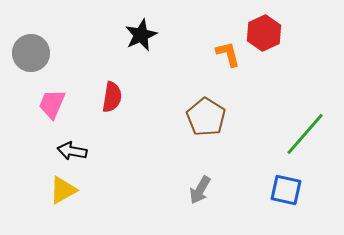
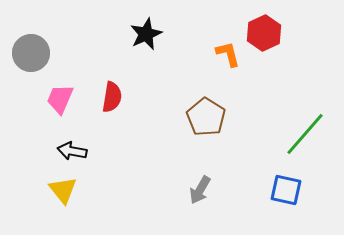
black star: moved 5 px right, 1 px up
pink trapezoid: moved 8 px right, 5 px up
yellow triangle: rotated 40 degrees counterclockwise
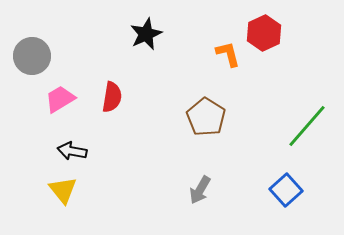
gray circle: moved 1 px right, 3 px down
pink trapezoid: rotated 36 degrees clockwise
green line: moved 2 px right, 8 px up
blue square: rotated 36 degrees clockwise
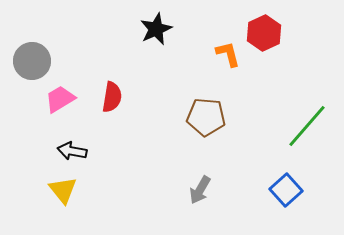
black star: moved 10 px right, 5 px up
gray circle: moved 5 px down
brown pentagon: rotated 27 degrees counterclockwise
